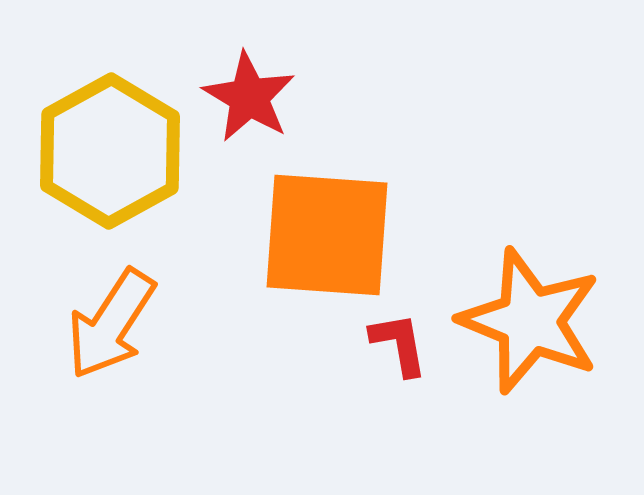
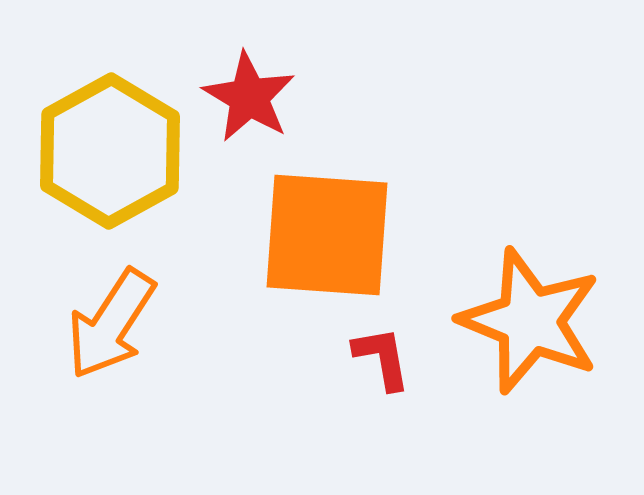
red L-shape: moved 17 px left, 14 px down
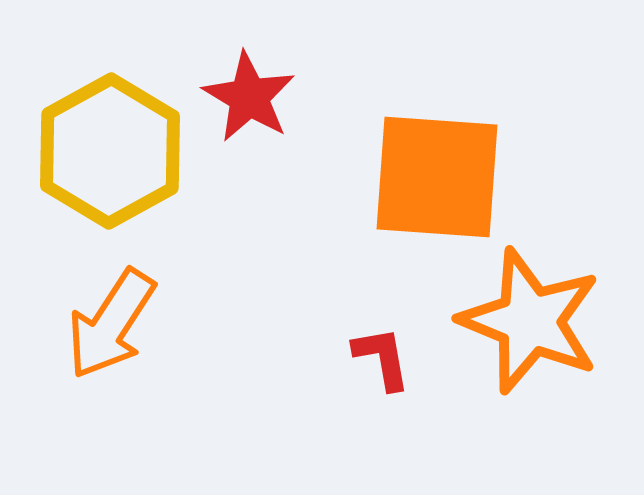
orange square: moved 110 px right, 58 px up
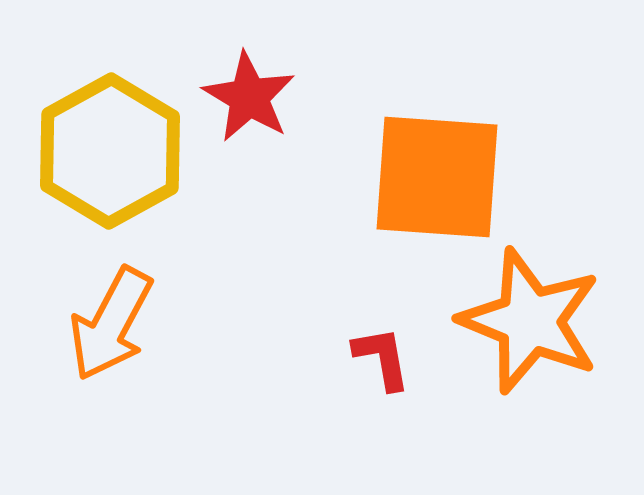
orange arrow: rotated 5 degrees counterclockwise
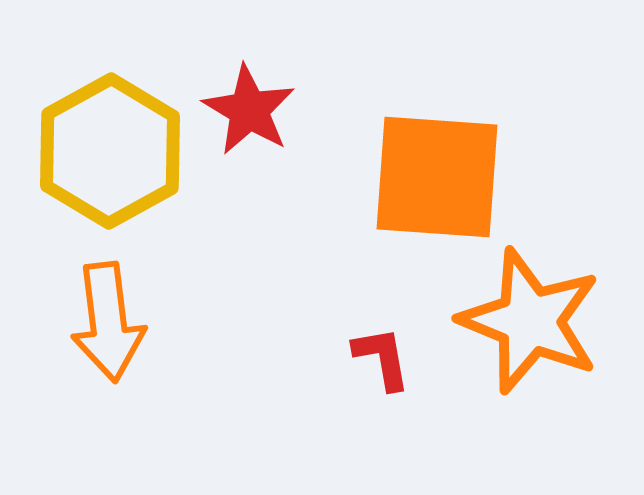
red star: moved 13 px down
orange arrow: moved 3 px left, 2 px up; rotated 35 degrees counterclockwise
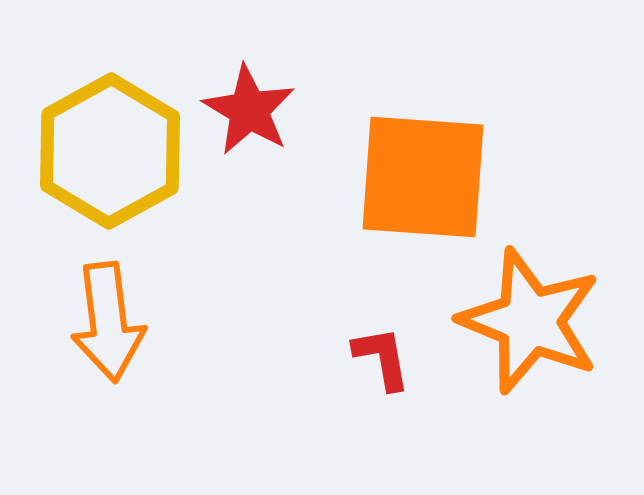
orange square: moved 14 px left
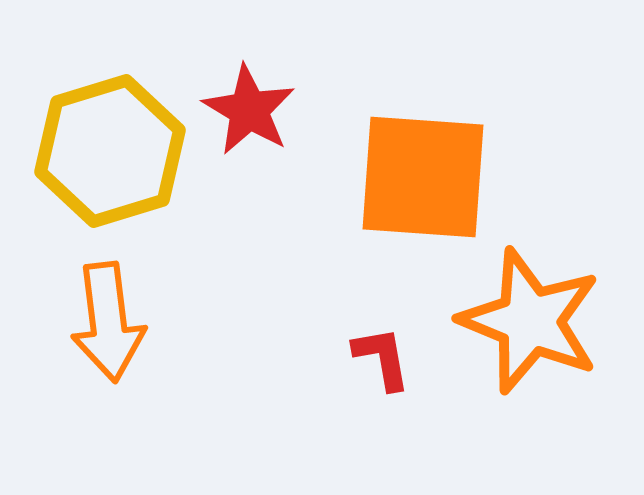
yellow hexagon: rotated 12 degrees clockwise
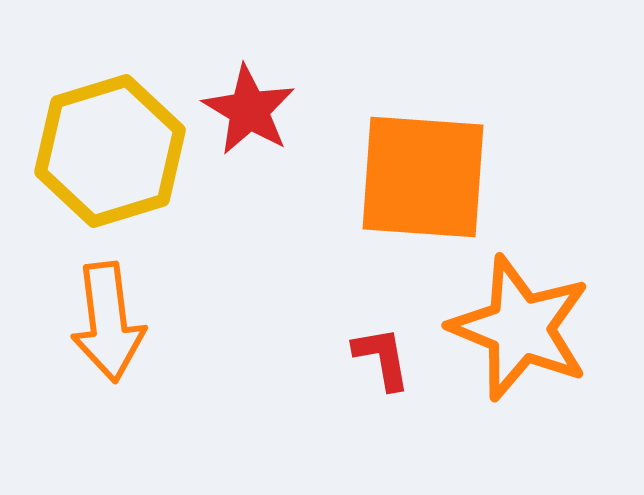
orange star: moved 10 px left, 7 px down
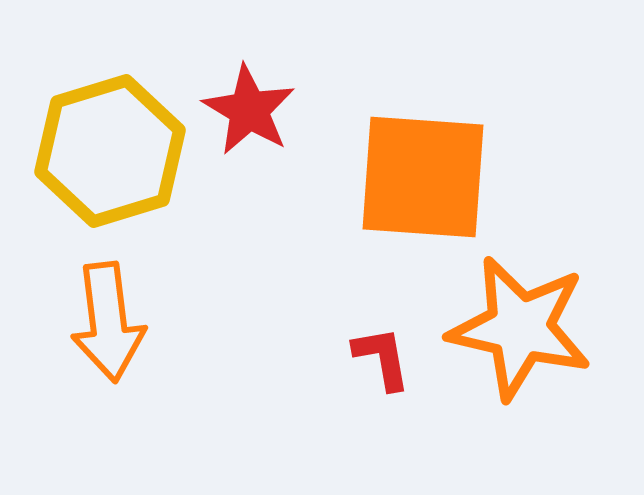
orange star: rotated 9 degrees counterclockwise
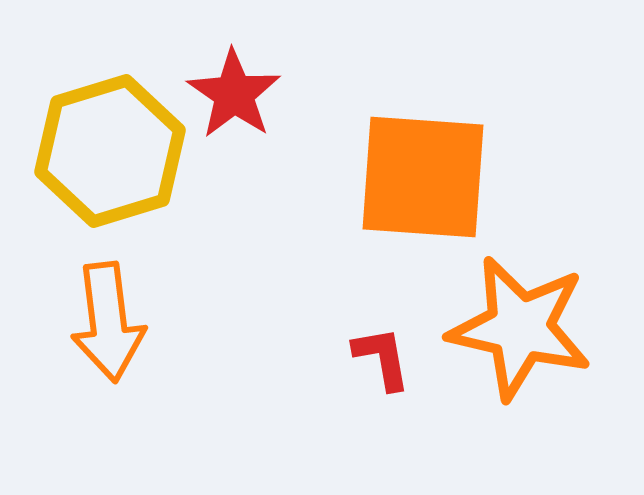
red star: moved 15 px left, 16 px up; rotated 4 degrees clockwise
